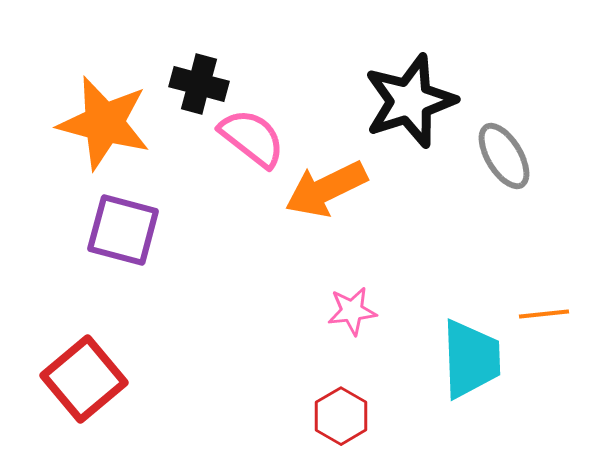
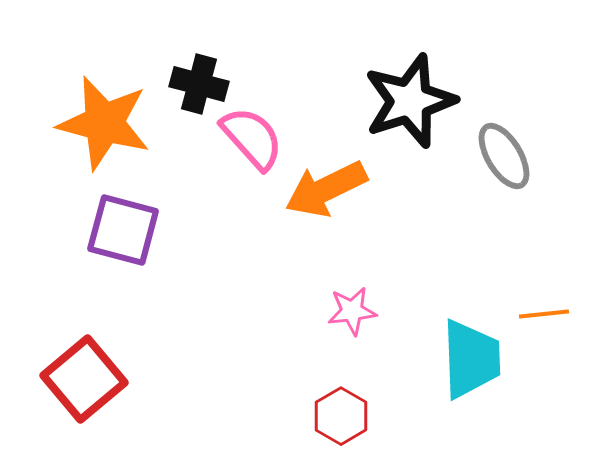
pink semicircle: rotated 10 degrees clockwise
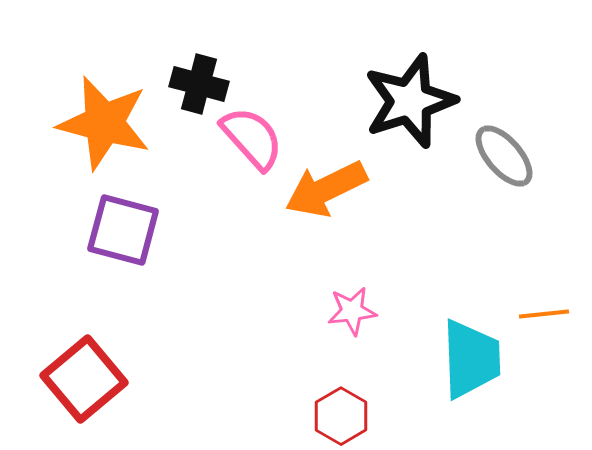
gray ellipse: rotated 10 degrees counterclockwise
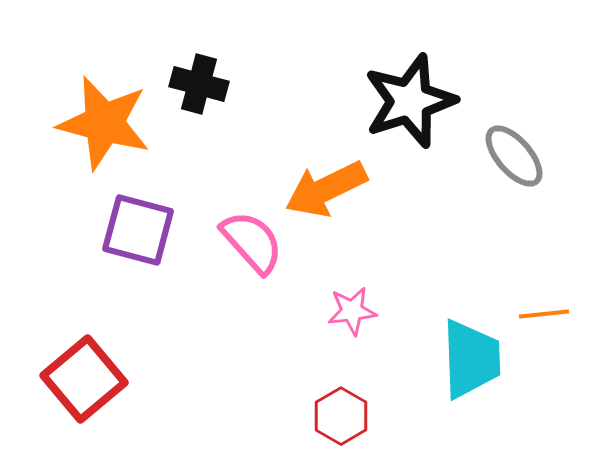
pink semicircle: moved 104 px down
gray ellipse: moved 10 px right
purple square: moved 15 px right
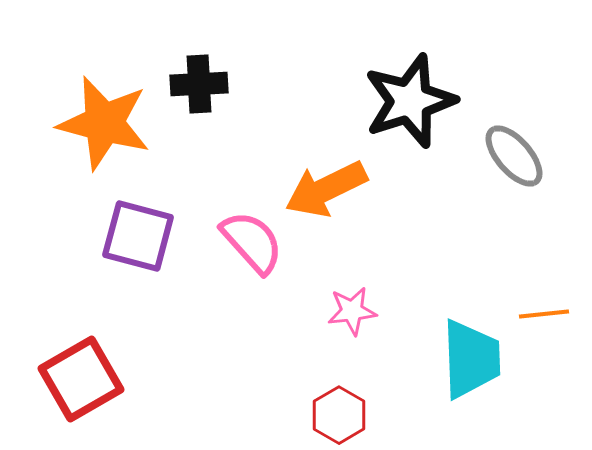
black cross: rotated 18 degrees counterclockwise
purple square: moved 6 px down
red square: moved 3 px left; rotated 10 degrees clockwise
red hexagon: moved 2 px left, 1 px up
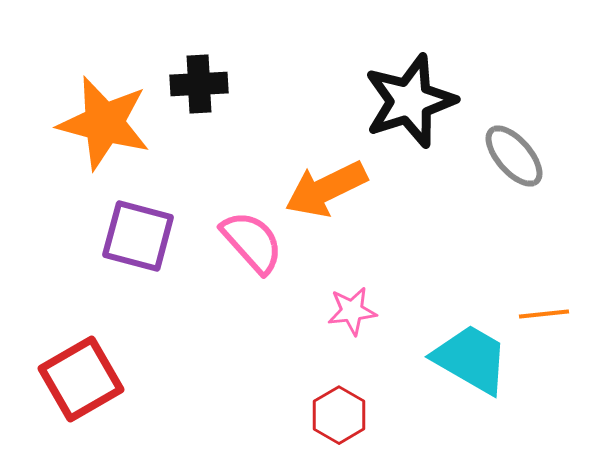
cyan trapezoid: rotated 58 degrees counterclockwise
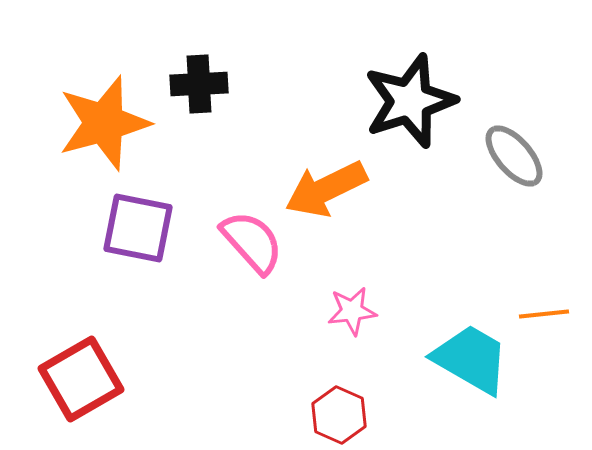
orange star: rotated 30 degrees counterclockwise
purple square: moved 8 px up; rotated 4 degrees counterclockwise
red hexagon: rotated 6 degrees counterclockwise
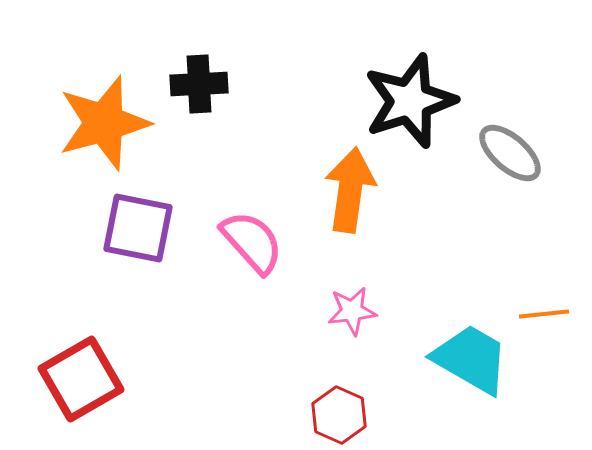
gray ellipse: moved 4 px left, 3 px up; rotated 8 degrees counterclockwise
orange arrow: moved 24 px right, 1 px down; rotated 124 degrees clockwise
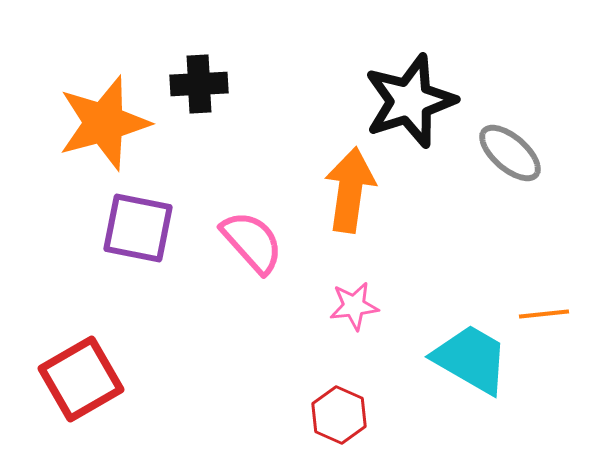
pink star: moved 2 px right, 5 px up
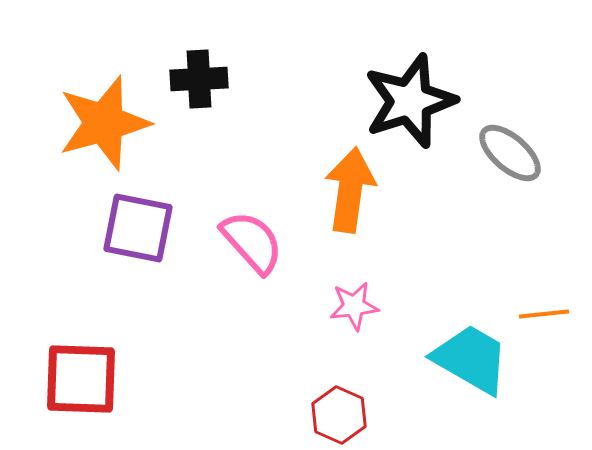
black cross: moved 5 px up
red square: rotated 32 degrees clockwise
